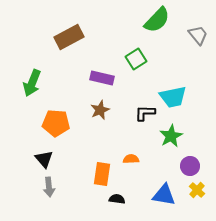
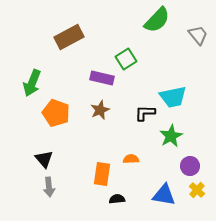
green square: moved 10 px left
orange pentagon: moved 10 px up; rotated 16 degrees clockwise
black semicircle: rotated 14 degrees counterclockwise
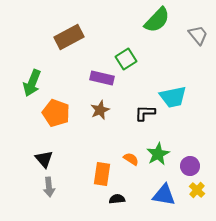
green star: moved 13 px left, 18 px down
orange semicircle: rotated 35 degrees clockwise
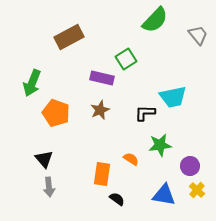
green semicircle: moved 2 px left
green star: moved 2 px right, 9 px up; rotated 20 degrees clockwise
black semicircle: rotated 42 degrees clockwise
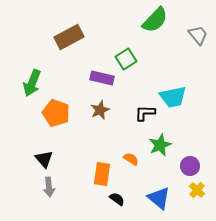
green star: rotated 15 degrees counterclockwise
blue triangle: moved 5 px left, 3 px down; rotated 30 degrees clockwise
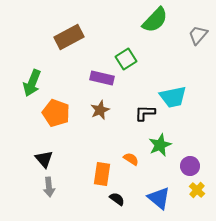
gray trapezoid: rotated 100 degrees counterclockwise
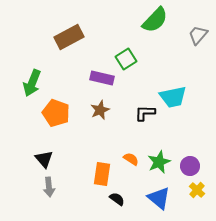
green star: moved 1 px left, 17 px down
